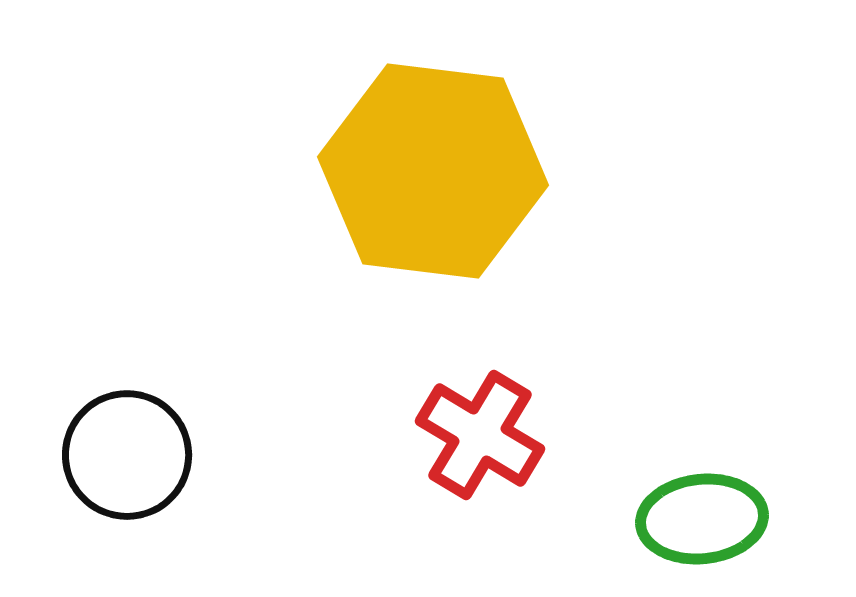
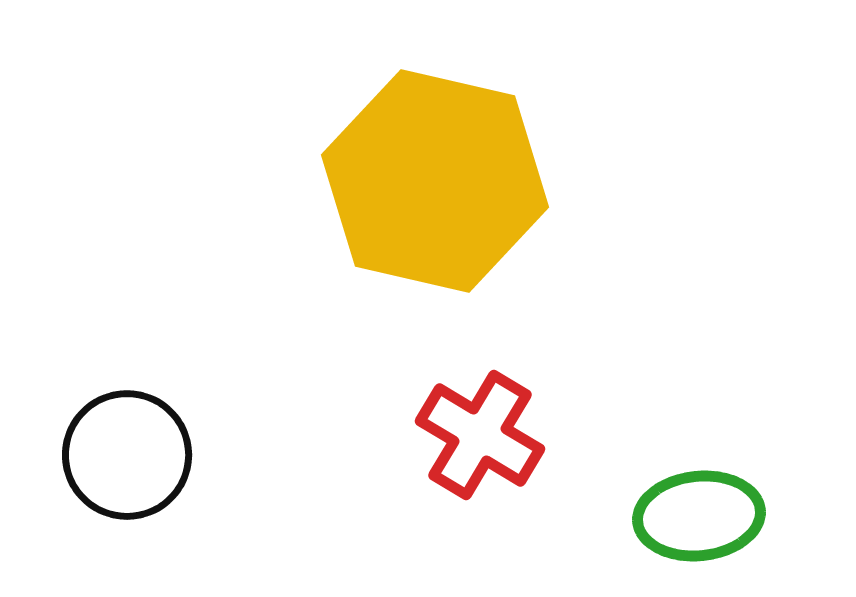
yellow hexagon: moved 2 px right, 10 px down; rotated 6 degrees clockwise
green ellipse: moved 3 px left, 3 px up
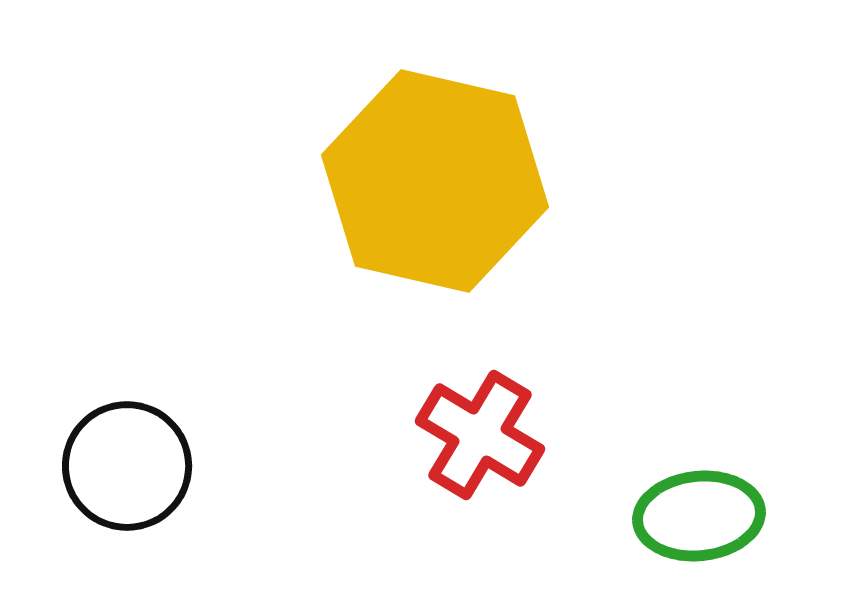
black circle: moved 11 px down
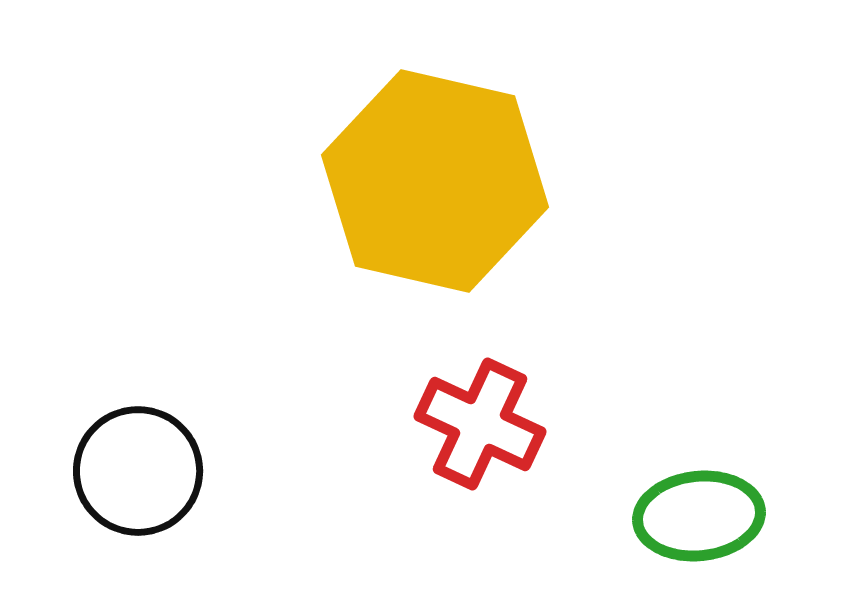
red cross: moved 11 px up; rotated 6 degrees counterclockwise
black circle: moved 11 px right, 5 px down
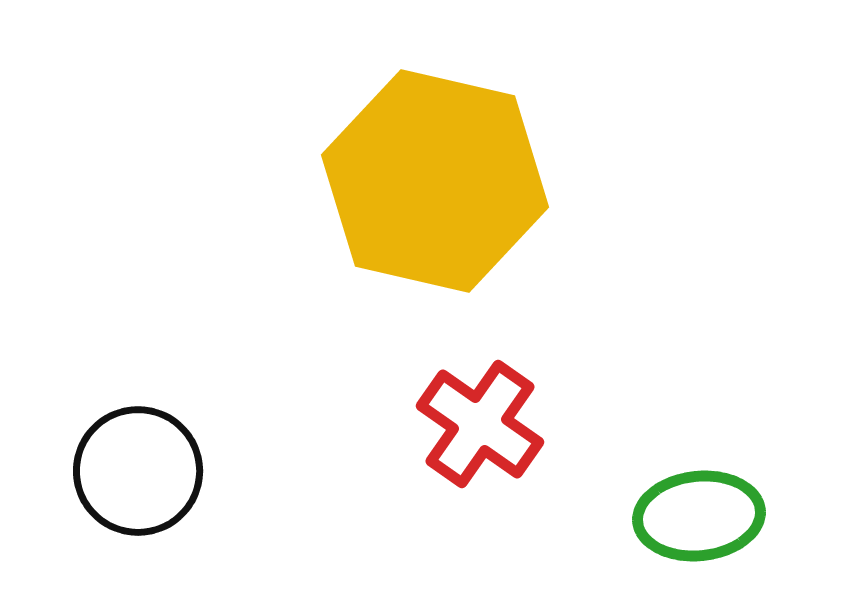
red cross: rotated 10 degrees clockwise
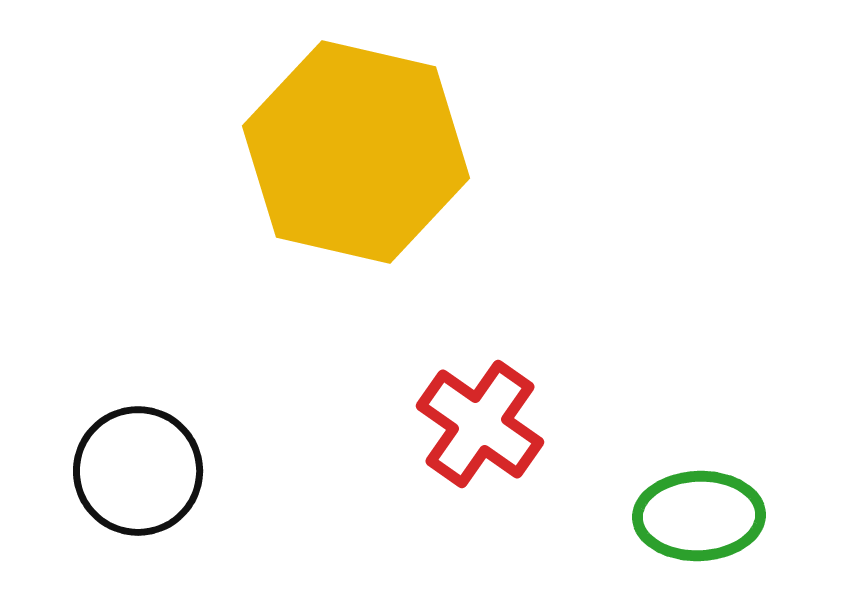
yellow hexagon: moved 79 px left, 29 px up
green ellipse: rotated 4 degrees clockwise
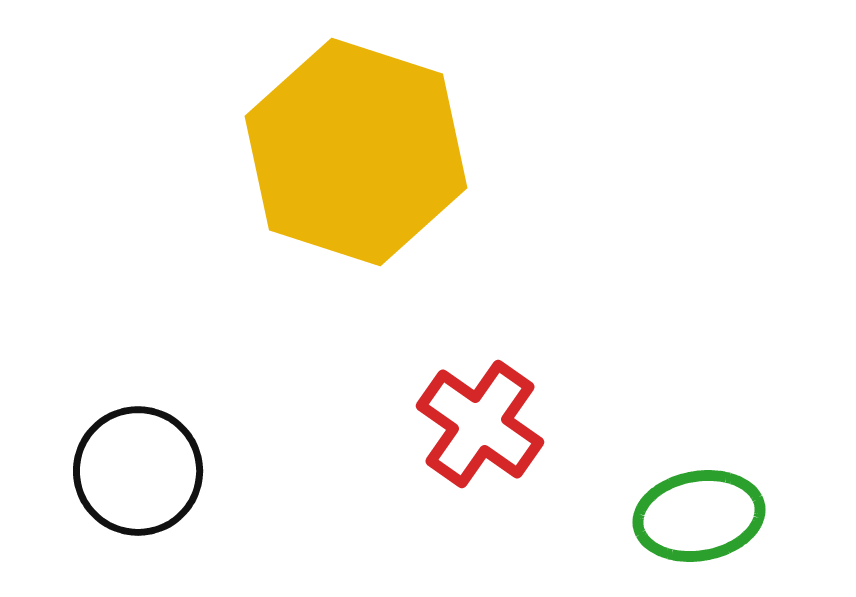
yellow hexagon: rotated 5 degrees clockwise
green ellipse: rotated 8 degrees counterclockwise
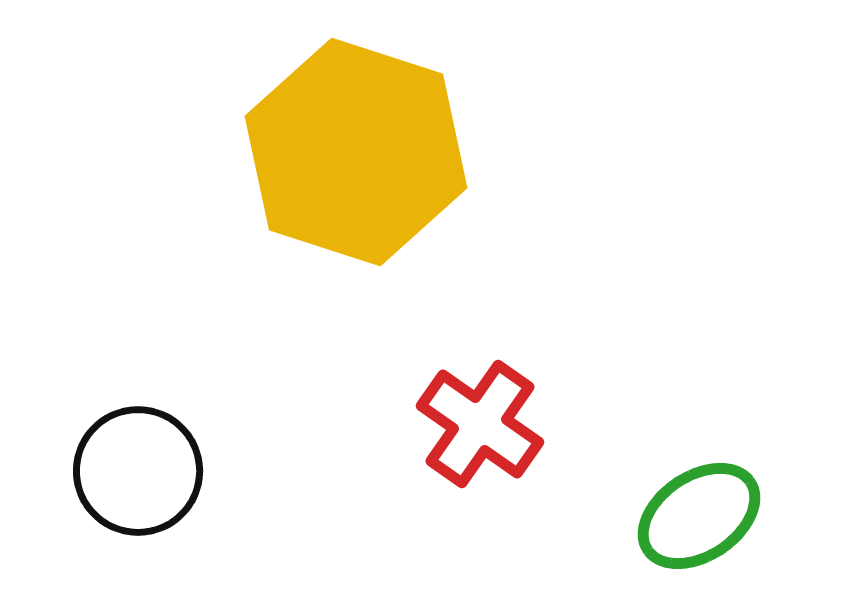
green ellipse: rotated 24 degrees counterclockwise
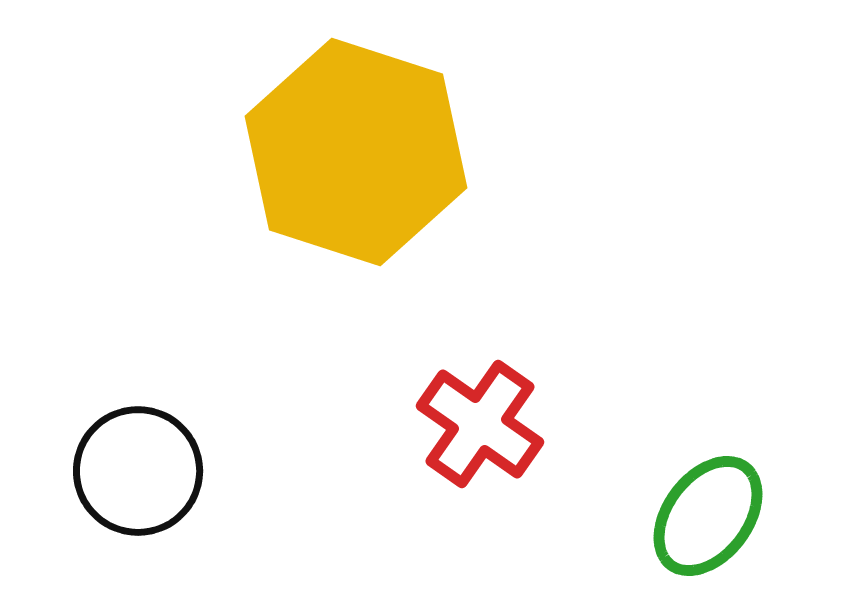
green ellipse: moved 9 px right; rotated 19 degrees counterclockwise
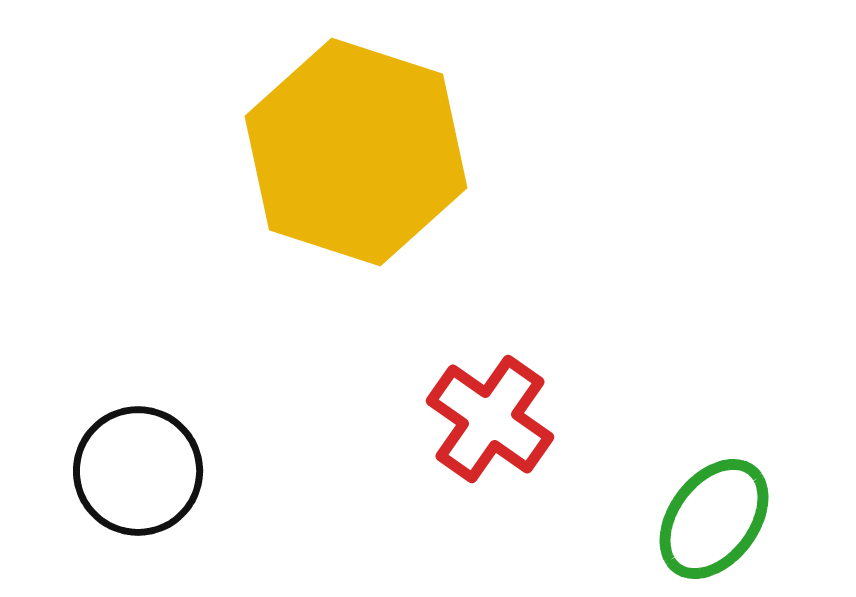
red cross: moved 10 px right, 5 px up
green ellipse: moved 6 px right, 3 px down
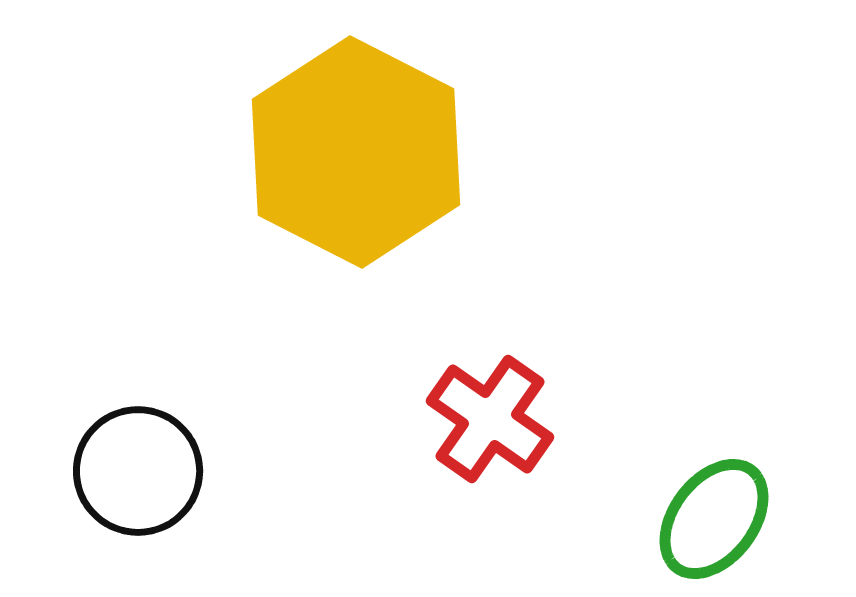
yellow hexagon: rotated 9 degrees clockwise
